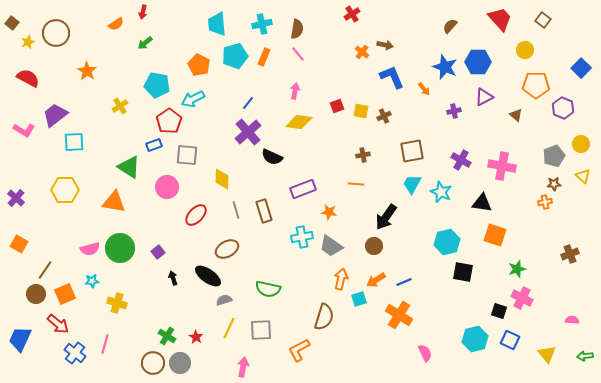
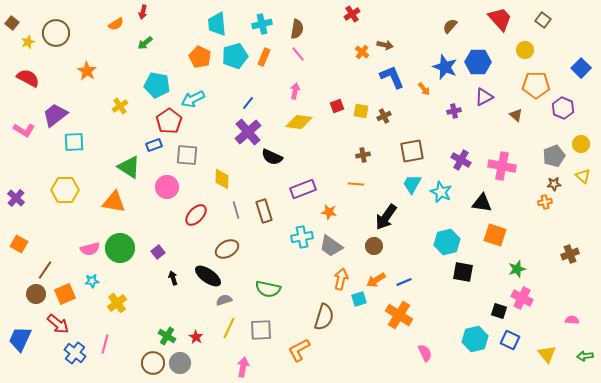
orange pentagon at (199, 65): moved 1 px right, 8 px up
yellow cross at (117, 303): rotated 36 degrees clockwise
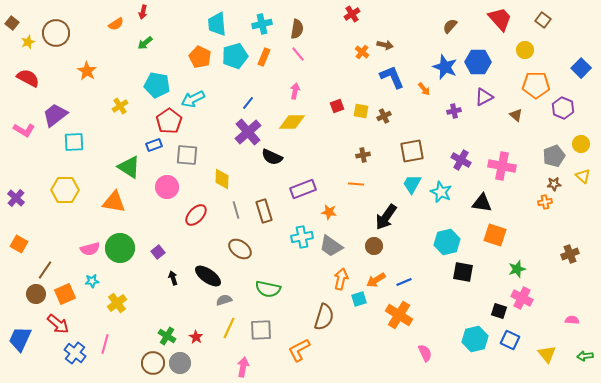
yellow diamond at (299, 122): moved 7 px left; rotated 8 degrees counterclockwise
brown ellipse at (227, 249): moved 13 px right; rotated 65 degrees clockwise
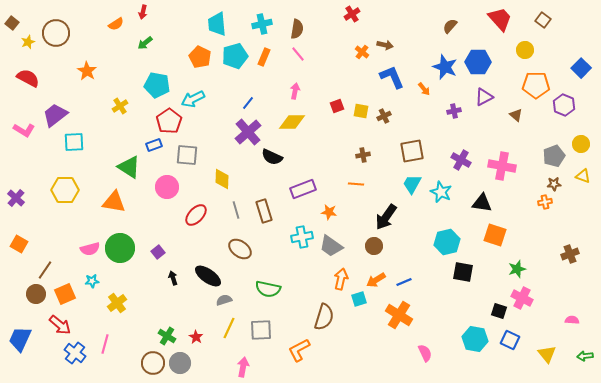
purple hexagon at (563, 108): moved 1 px right, 3 px up
yellow triangle at (583, 176): rotated 21 degrees counterclockwise
red arrow at (58, 324): moved 2 px right, 1 px down
cyan hexagon at (475, 339): rotated 25 degrees clockwise
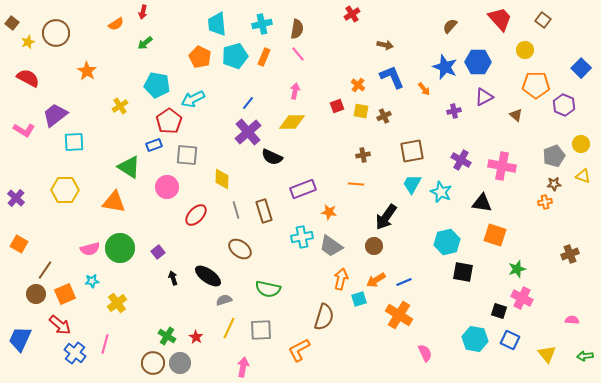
orange cross at (362, 52): moved 4 px left, 33 px down
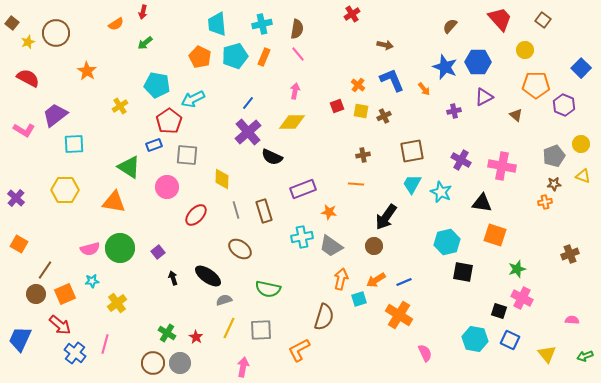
blue L-shape at (392, 77): moved 3 px down
cyan square at (74, 142): moved 2 px down
green cross at (167, 336): moved 3 px up
green arrow at (585, 356): rotated 14 degrees counterclockwise
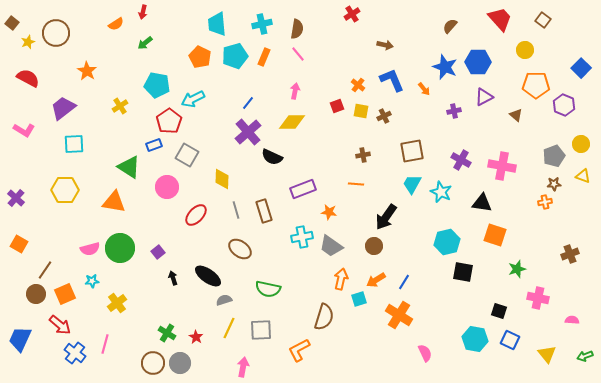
purple trapezoid at (55, 115): moved 8 px right, 7 px up
gray square at (187, 155): rotated 25 degrees clockwise
blue line at (404, 282): rotated 35 degrees counterclockwise
pink cross at (522, 298): moved 16 px right; rotated 15 degrees counterclockwise
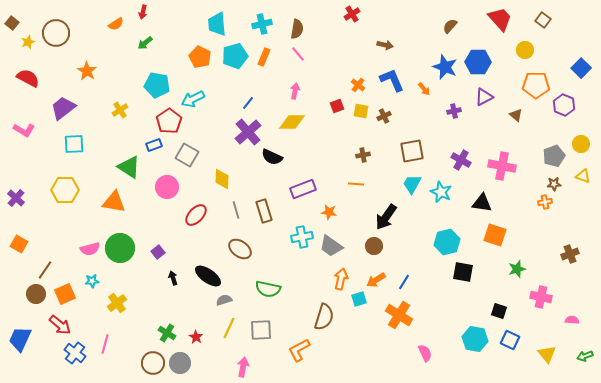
yellow cross at (120, 106): moved 4 px down
pink cross at (538, 298): moved 3 px right, 1 px up
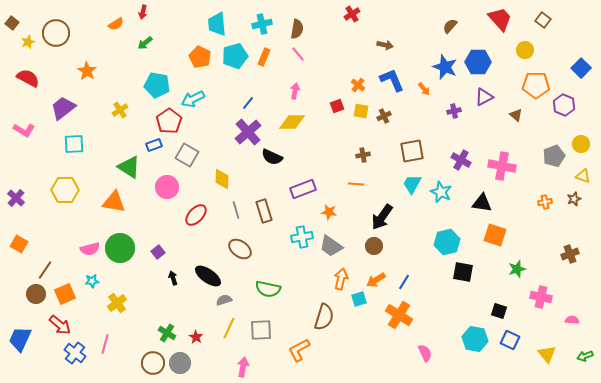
brown star at (554, 184): moved 20 px right, 15 px down; rotated 16 degrees counterclockwise
black arrow at (386, 217): moved 4 px left
